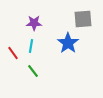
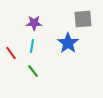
cyan line: moved 1 px right
red line: moved 2 px left
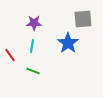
red line: moved 1 px left, 2 px down
green line: rotated 32 degrees counterclockwise
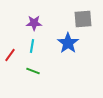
red line: rotated 72 degrees clockwise
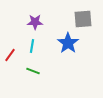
purple star: moved 1 px right, 1 px up
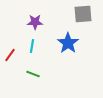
gray square: moved 5 px up
green line: moved 3 px down
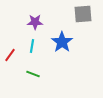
blue star: moved 6 px left, 1 px up
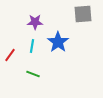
blue star: moved 4 px left
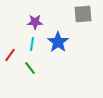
cyan line: moved 2 px up
green line: moved 3 px left, 6 px up; rotated 32 degrees clockwise
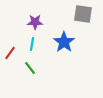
gray square: rotated 12 degrees clockwise
blue star: moved 6 px right
red line: moved 2 px up
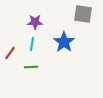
green line: moved 1 px right, 1 px up; rotated 56 degrees counterclockwise
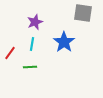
gray square: moved 1 px up
purple star: rotated 21 degrees counterclockwise
green line: moved 1 px left
